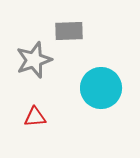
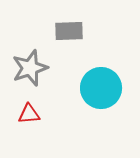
gray star: moved 4 px left, 8 px down
red triangle: moved 6 px left, 3 px up
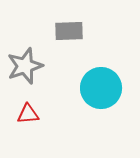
gray star: moved 5 px left, 2 px up
red triangle: moved 1 px left
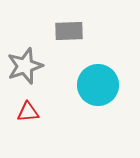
cyan circle: moved 3 px left, 3 px up
red triangle: moved 2 px up
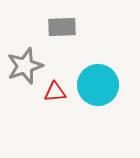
gray rectangle: moved 7 px left, 4 px up
red triangle: moved 27 px right, 20 px up
